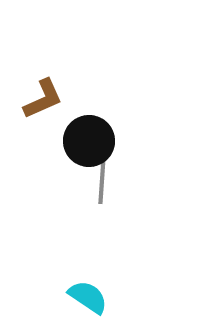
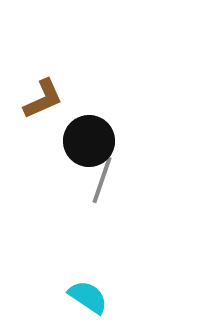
gray line: rotated 15 degrees clockwise
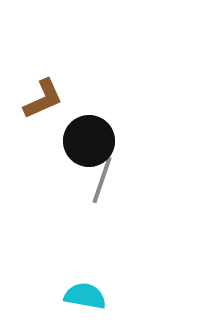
cyan semicircle: moved 3 px left, 1 px up; rotated 24 degrees counterclockwise
